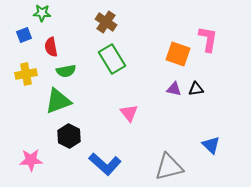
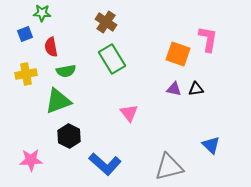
blue square: moved 1 px right, 1 px up
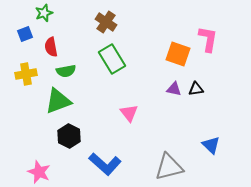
green star: moved 2 px right; rotated 24 degrees counterclockwise
pink star: moved 8 px right, 12 px down; rotated 25 degrees clockwise
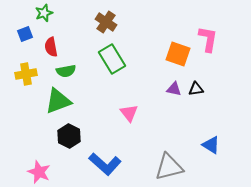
blue triangle: rotated 12 degrees counterclockwise
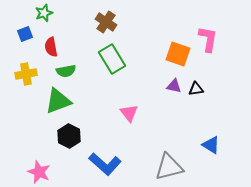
purple triangle: moved 3 px up
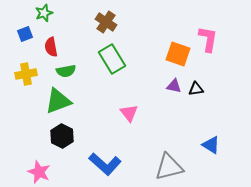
black hexagon: moved 7 px left
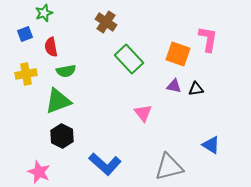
green rectangle: moved 17 px right; rotated 12 degrees counterclockwise
pink triangle: moved 14 px right
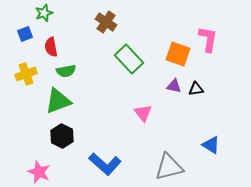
yellow cross: rotated 10 degrees counterclockwise
